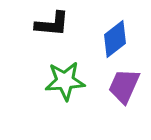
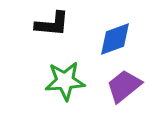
blue diamond: rotated 18 degrees clockwise
purple trapezoid: rotated 27 degrees clockwise
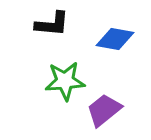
blue diamond: rotated 30 degrees clockwise
purple trapezoid: moved 20 px left, 24 px down
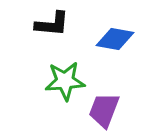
purple trapezoid: rotated 30 degrees counterclockwise
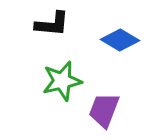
blue diamond: moved 5 px right, 1 px down; rotated 21 degrees clockwise
green star: moved 3 px left; rotated 9 degrees counterclockwise
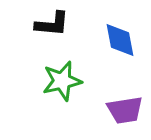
blue diamond: rotated 48 degrees clockwise
purple trapezoid: moved 21 px right; rotated 120 degrees counterclockwise
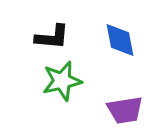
black L-shape: moved 13 px down
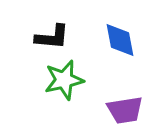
green star: moved 2 px right, 1 px up
